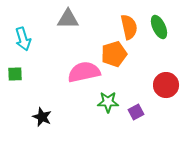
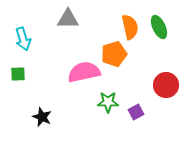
orange semicircle: moved 1 px right
green square: moved 3 px right
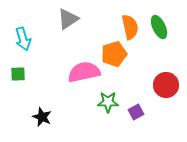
gray triangle: rotated 35 degrees counterclockwise
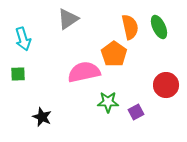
orange pentagon: rotated 20 degrees counterclockwise
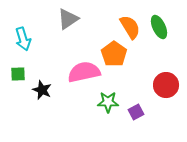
orange semicircle: rotated 20 degrees counterclockwise
black star: moved 27 px up
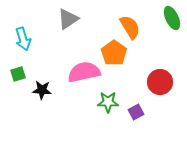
green ellipse: moved 13 px right, 9 px up
orange pentagon: moved 1 px up
green square: rotated 14 degrees counterclockwise
red circle: moved 6 px left, 3 px up
black star: rotated 18 degrees counterclockwise
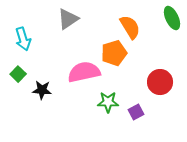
orange pentagon: rotated 20 degrees clockwise
green square: rotated 28 degrees counterclockwise
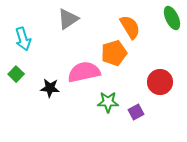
green square: moved 2 px left
black star: moved 8 px right, 2 px up
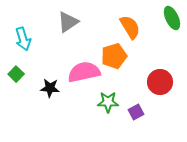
gray triangle: moved 3 px down
orange pentagon: moved 3 px down
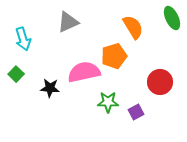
gray triangle: rotated 10 degrees clockwise
orange semicircle: moved 3 px right
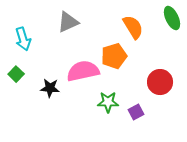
pink semicircle: moved 1 px left, 1 px up
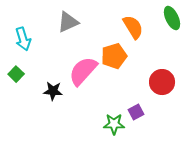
pink semicircle: rotated 36 degrees counterclockwise
red circle: moved 2 px right
black star: moved 3 px right, 3 px down
green star: moved 6 px right, 22 px down
